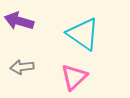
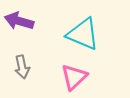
cyan triangle: rotated 12 degrees counterclockwise
gray arrow: rotated 95 degrees counterclockwise
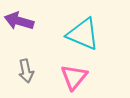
gray arrow: moved 4 px right, 4 px down
pink triangle: rotated 8 degrees counterclockwise
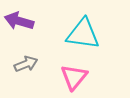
cyan triangle: rotated 15 degrees counterclockwise
gray arrow: moved 7 px up; rotated 100 degrees counterclockwise
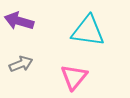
cyan triangle: moved 5 px right, 3 px up
gray arrow: moved 5 px left
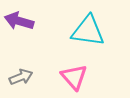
gray arrow: moved 13 px down
pink triangle: rotated 20 degrees counterclockwise
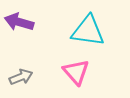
purple arrow: moved 1 px down
pink triangle: moved 2 px right, 5 px up
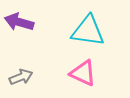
pink triangle: moved 7 px right, 1 px down; rotated 24 degrees counterclockwise
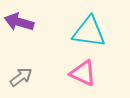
cyan triangle: moved 1 px right, 1 px down
gray arrow: rotated 15 degrees counterclockwise
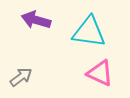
purple arrow: moved 17 px right, 2 px up
pink triangle: moved 17 px right
